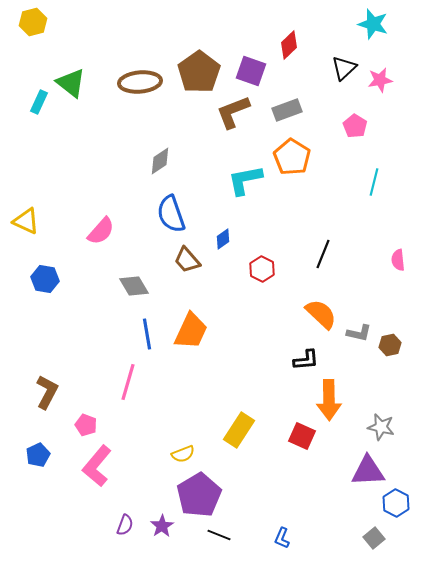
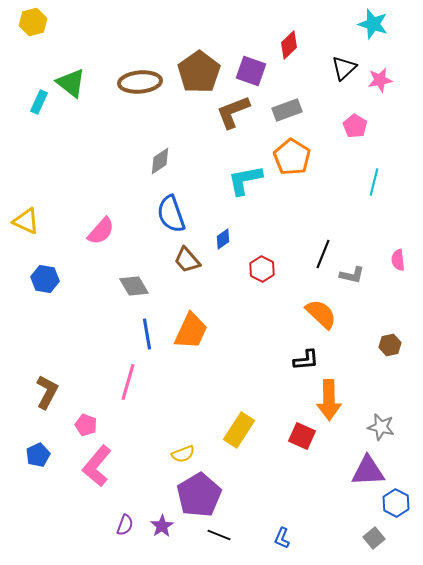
gray L-shape at (359, 333): moved 7 px left, 58 px up
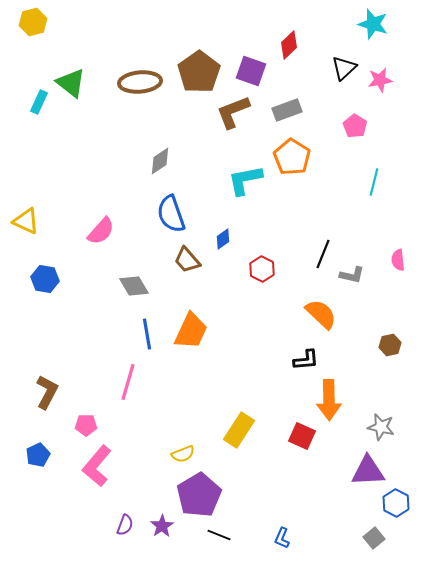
pink pentagon at (86, 425): rotated 20 degrees counterclockwise
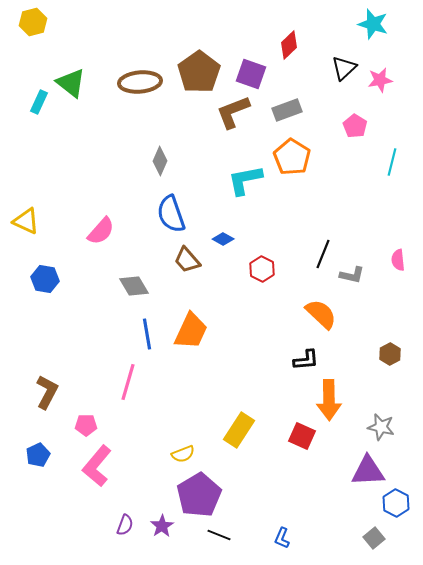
purple square at (251, 71): moved 3 px down
gray diamond at (160, 161): rotated 32 degrees counterclockwise
cyan line at (374, 182): moved 18 px right, 20 px up
blue diamond at (223, 239): rotated 65 degrees clockwise
brown hexagon at (390, 345): moved 9 px down; rotated 15 degrees counterclockwise
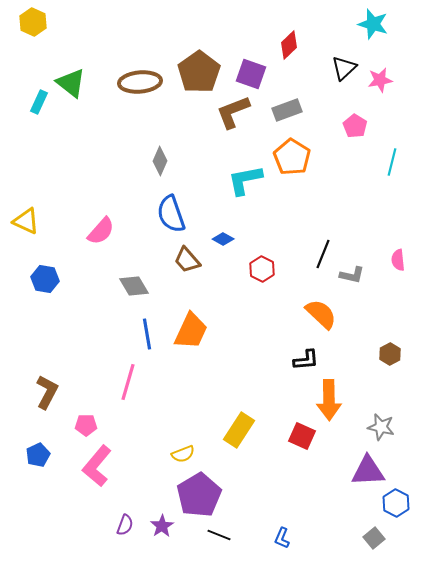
yellow hexagon at (33, 22): rotated 20 degrees counterclockwise
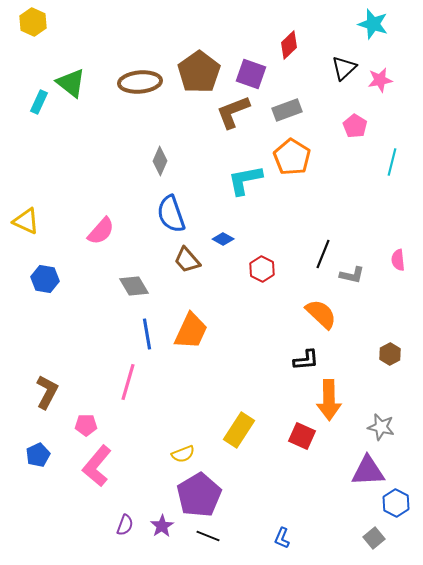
black line at (219, 535): moved 11 px left, 1 px down
